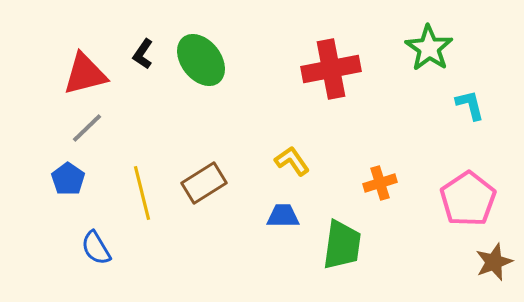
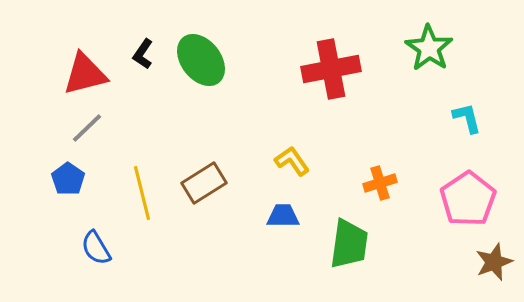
cyan L-shape: moved 3 px left, 13 px down
green trapezoid: moved 7 px right, 1 px up
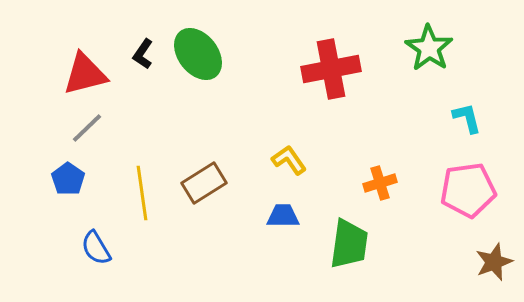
green ellipse: moved 3 px left, 6 px up
yellow L-shape: moved 3 px left, 1 px up
yellow line: rotated 6 degrees clockwise
pink pentagon: moved 9 px up; rotated 26 degrees clockwise
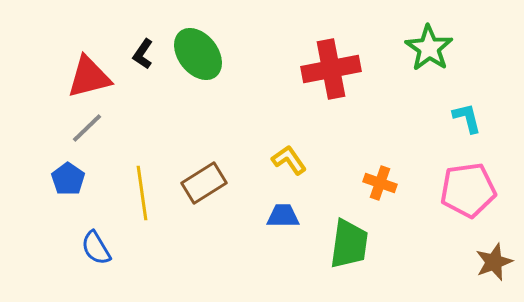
red triangle: moved 4 px right, 3 px down
orange cross: rotated 36 degrees clockwise
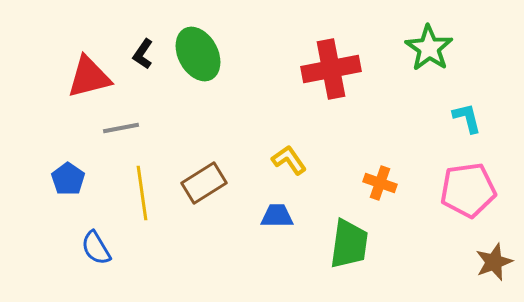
green ellipse: rotated 10 degrees clockwise
gray line: moved 34 px right; rotated 33 degrees clockwise
blue trapezoid: moved 6 px left
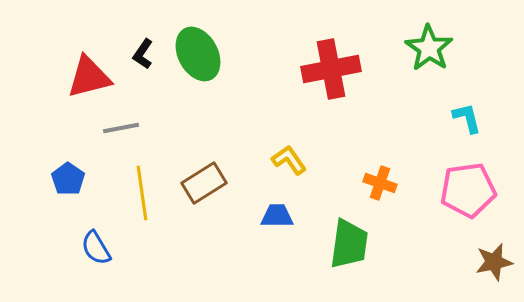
brown star: rotated 9 degrees clockwise
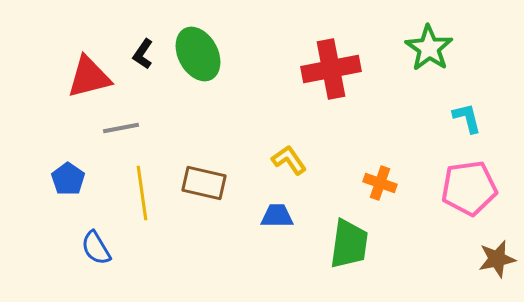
brown rectangle: rotated 45 degrees clockwise
pink pentagon: moved 1 px right, 2 px up
brown star: moved 3 px right, 3 px up
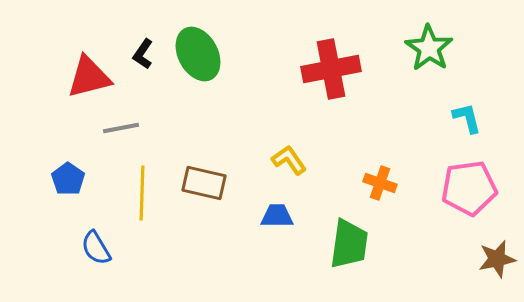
yellow line: rotated 10 degrees clockwise
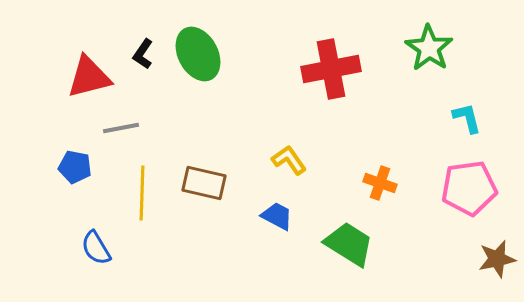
blue pentagon: moved 7 px right, 12 px up; rotated 24 degrees counterclockwise
blue trapezoid: rotated 28 degrees clockwise
green trapezoid: rotated 66 degrees counterclockwise
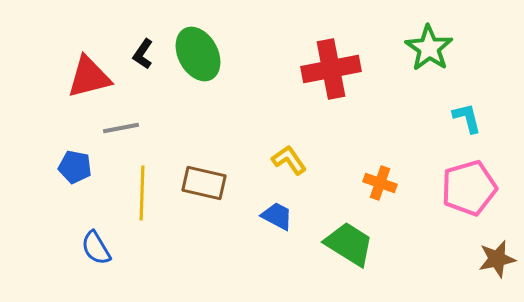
pink pentagon: rotated 8 degrees counterclockwise
